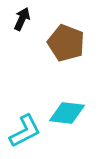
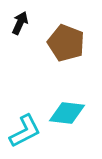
black arrow: moved 2 px left, 4 px down
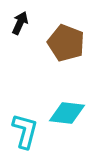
cyan L-shape: rotated 48 degrees counterclockwise
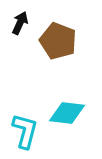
brown pentagon: moved 8 px left, 2 px up
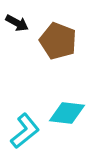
black arrow: moved 3 px left; rotated 95 degrees clockwise
cyan L-shape: rotated 36 degrees clockwise
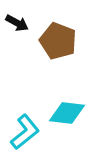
cyan L-shape: moved 1 px down
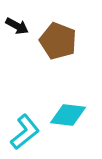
black arrow: moved 3 px down
cyan diamond: moved 1 px right, 2 px down
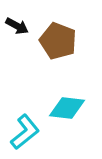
cyan diamond: moved 1 px left, 7 px up
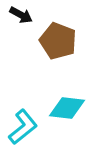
black arrow: moved 4 px right, 11 px up
cyan L-shape: moved 2 px left, 5 px up
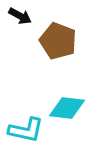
black arrow: moved 1 px left, 1 px down
cyan L-shape: moved 3 px right, 3 px down; rotated 51 degrees clockwise
